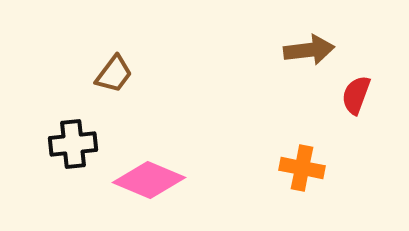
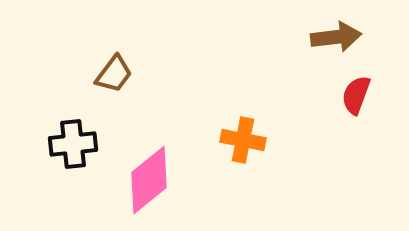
brown arrow: moved 27 px right, 13 px up
orange cross: moved 59 px left, 28 px up
pink diamond: rotated 62 degrees counterclockwise
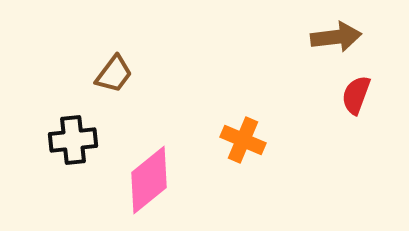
orange cross: rotated 12 degrees clockwise
black cross: moved 4 px up
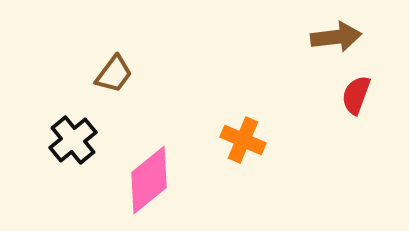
black cross: rotated 33 degrees counterclockwise
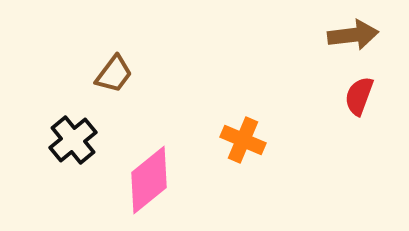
brown arrow: moved 17 px right, 2 px up
red semicircle: moved 3 px right, 1 px down
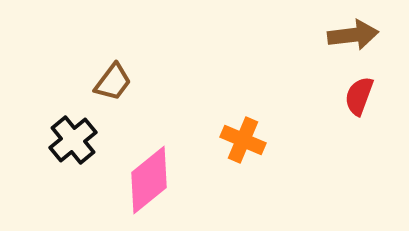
brown trapezoid: moved 1 px left, 8 px down
